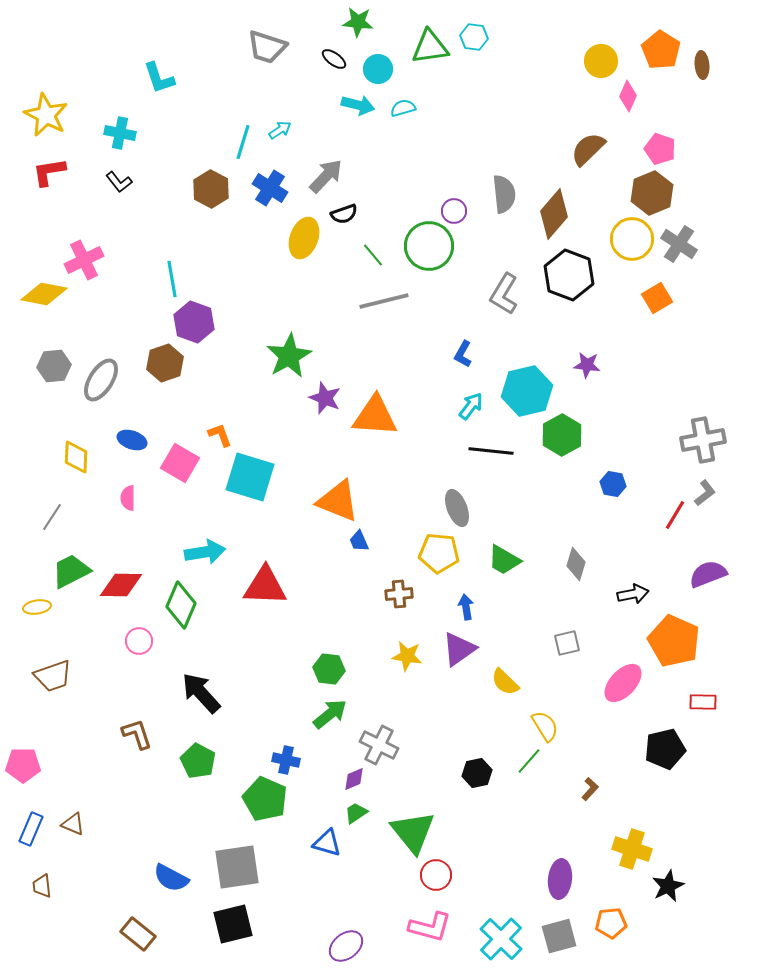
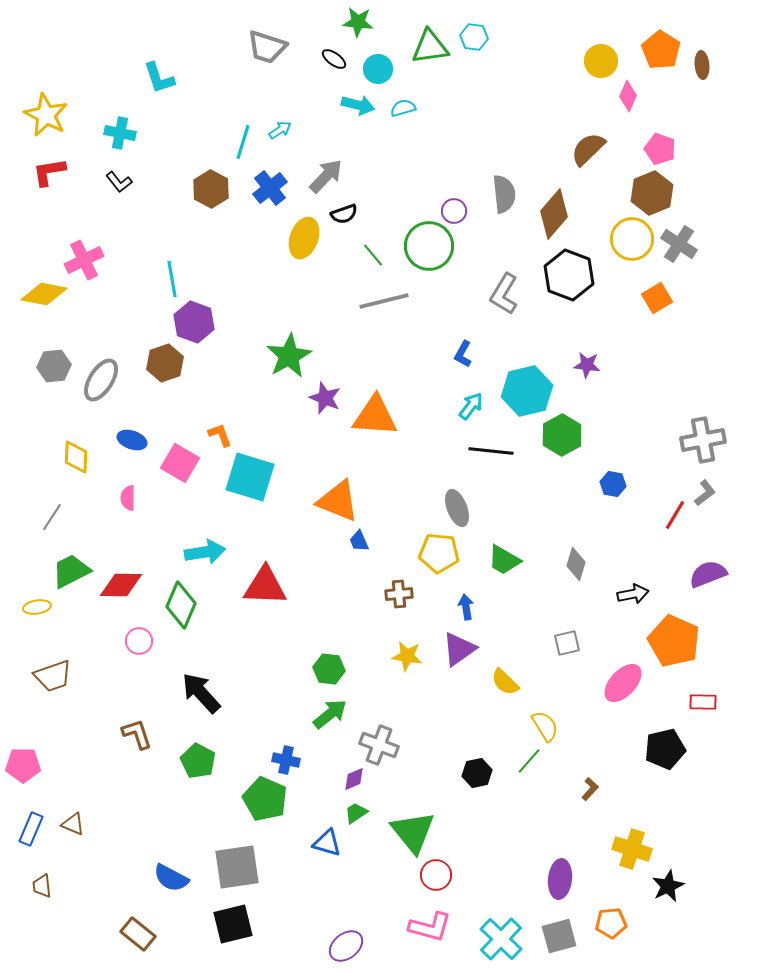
blue cross at (270, 188): rotated 20 degrees clockwise
gray cross at (379, 745): rotated 6 degrees counterclockwise
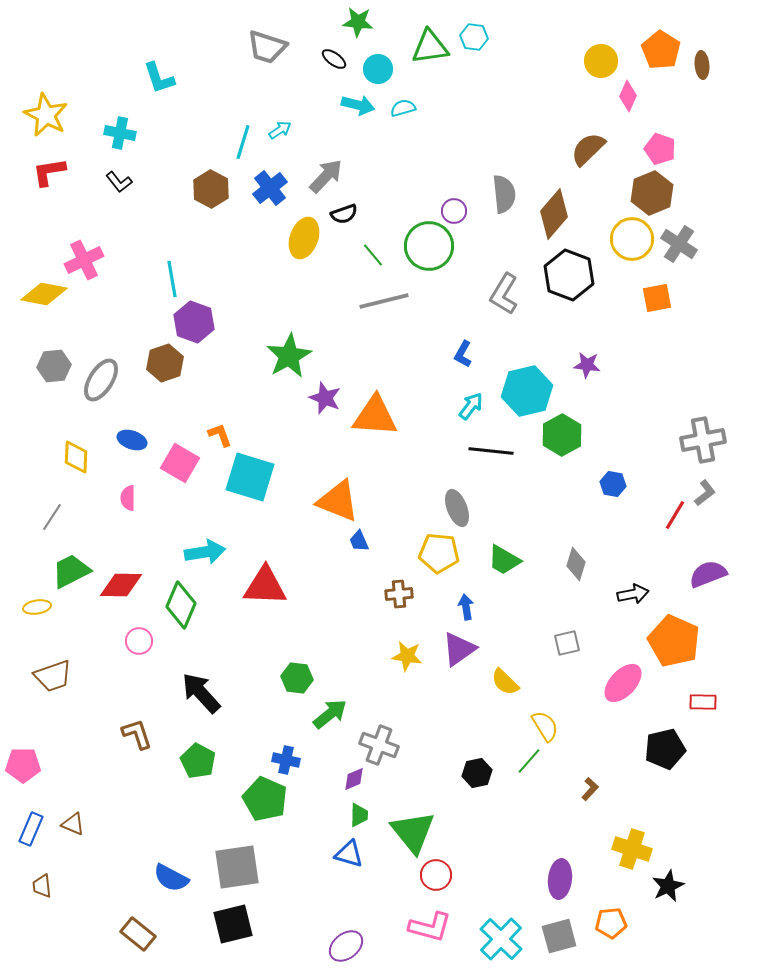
orange square at (657, 298): rotated 20 degrees clockwise
green hexagon at (329, 669): moved 32 px left, 9 px down
green trapezoid at (356, 813): moved 3 px right, 2 px down; rotated 125 degrees clockwise
blue triangle at (327, 843): moved 22 px right, 11 px down
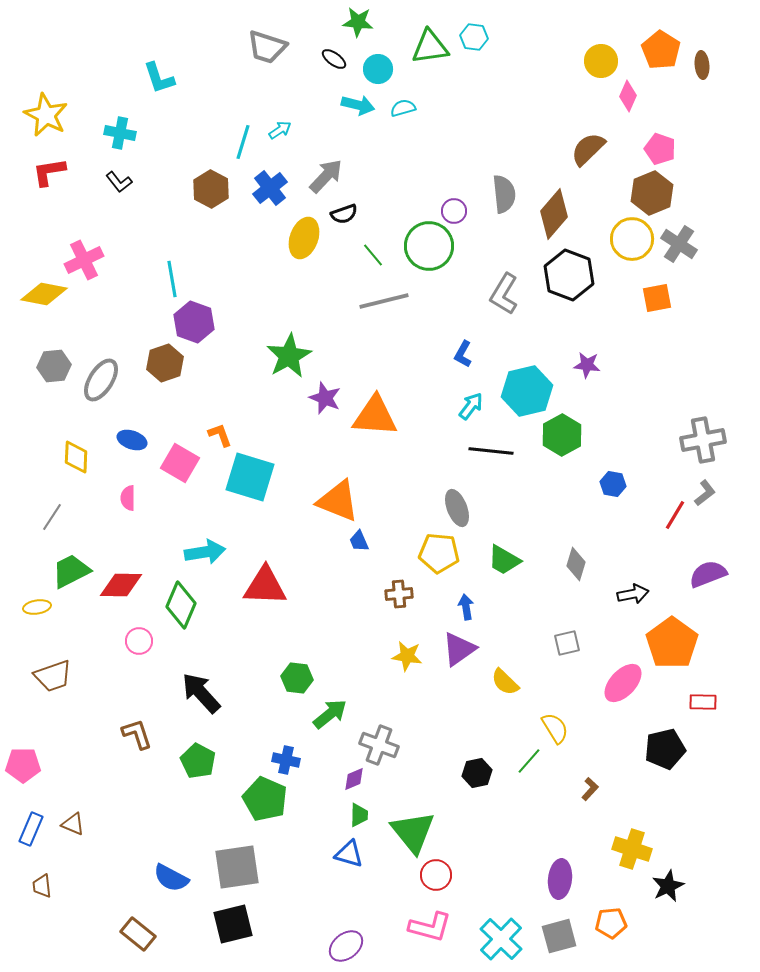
orange pentagon at (674, 641): moved 2 px left, 2 px down; rotated 12 degrees clockwise
yellow semicircle at (545, 726): moved 10 px right, 2 px down
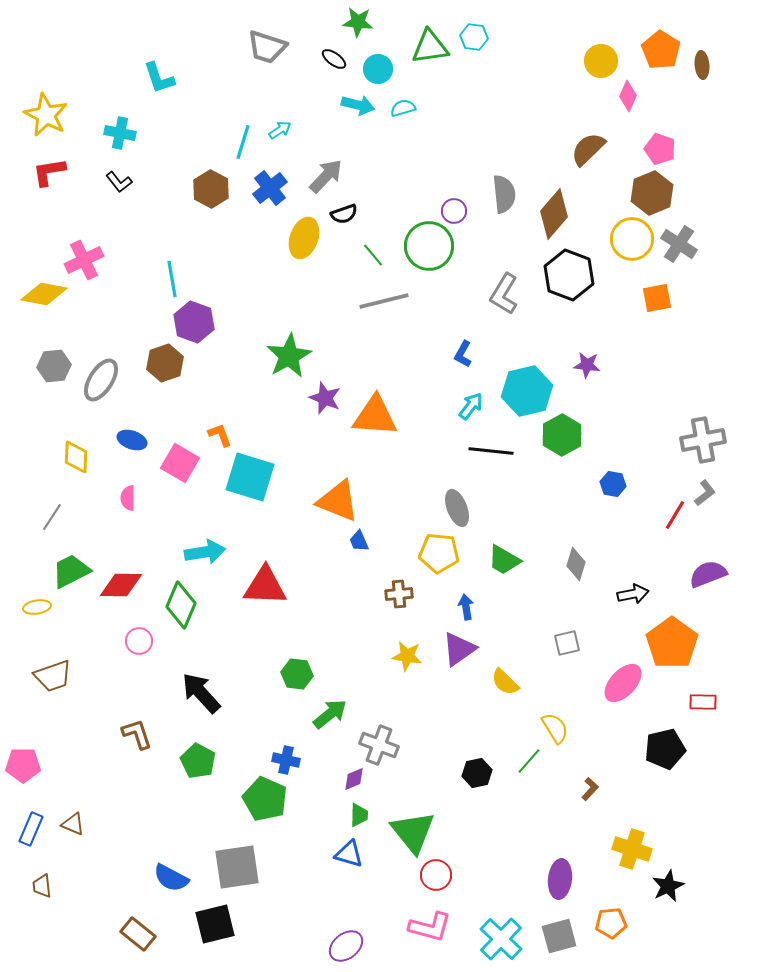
green hexagon at (297, 678): moved 4 px up
black square at (233, 924): moved 18 px left
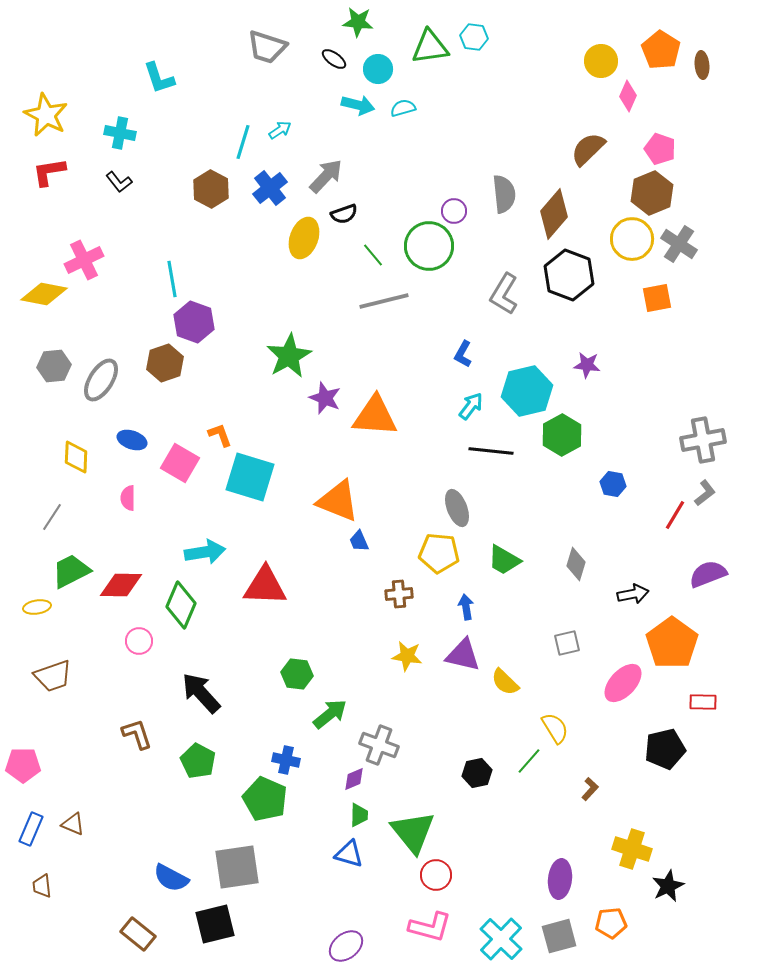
purple triangle at (459, 649): moved 4 px right, 6 px down; rotated 48 degrees clockwise
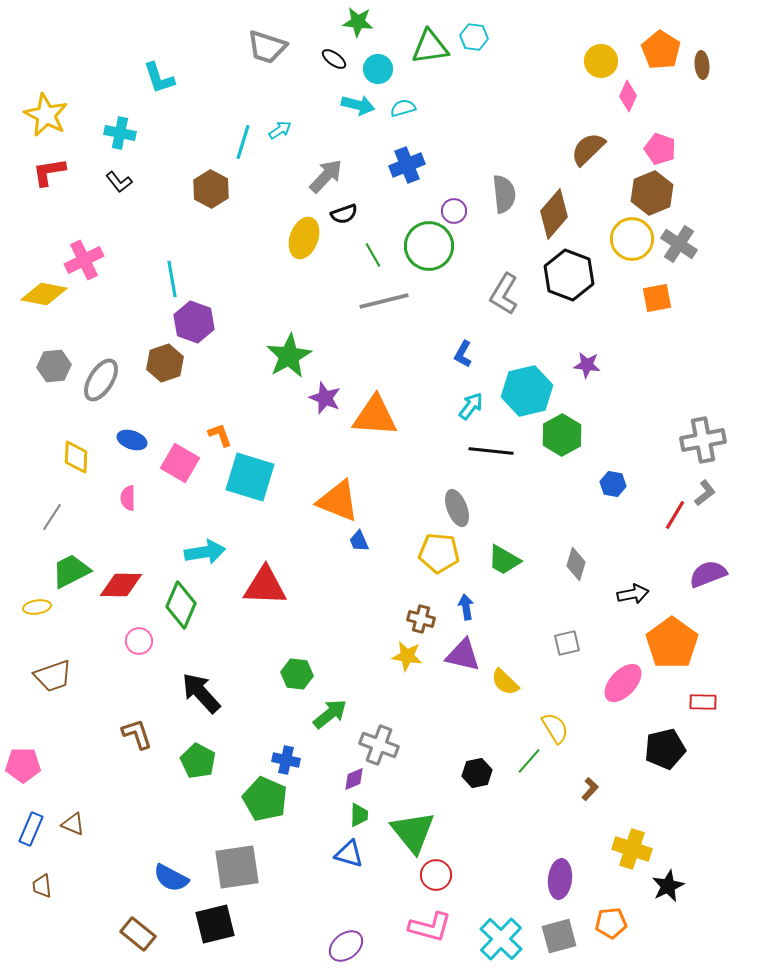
blue cross at (270, 188): moved 137 px right, 23 px up; rotated 16 degrees clockwise
green line at (373, 255): rotated 10 degrees clockwise
brown cross at (399, 594): moved 22 px right, 25 px down; rotated 20 degrees clockwise
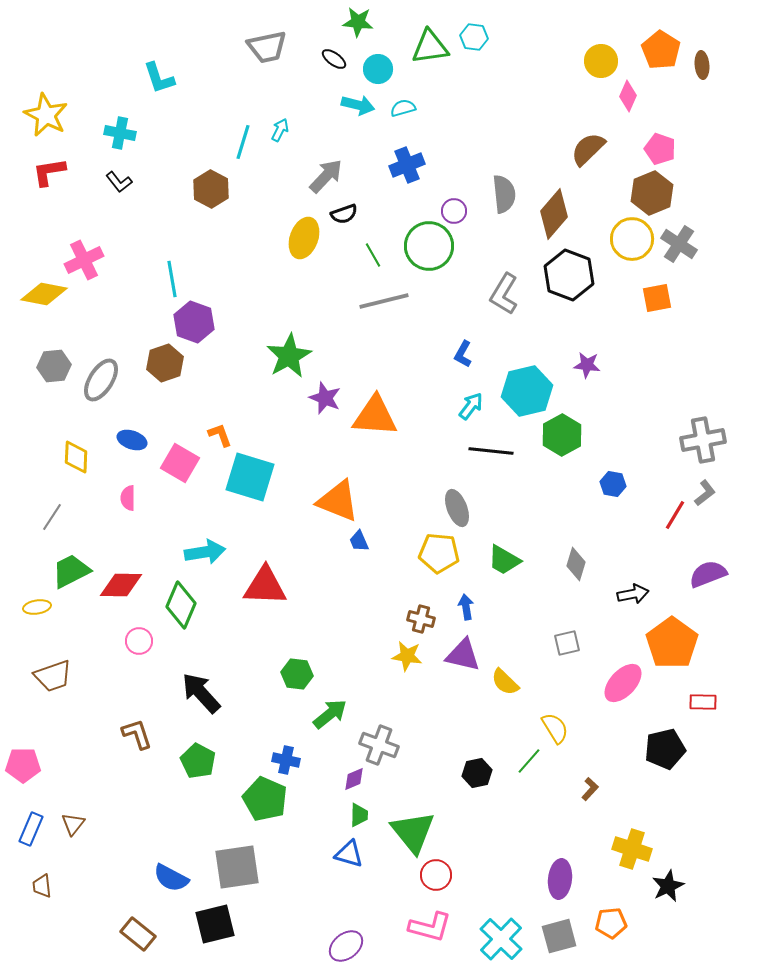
gray trapezoid at (267, 47): rotated 30 degrees counterclockwise
cyan arrow at (280, 130): rotated 30 degrees counterclockwise
brown triangle at (73, 824): rotated 45 degrees clockwise
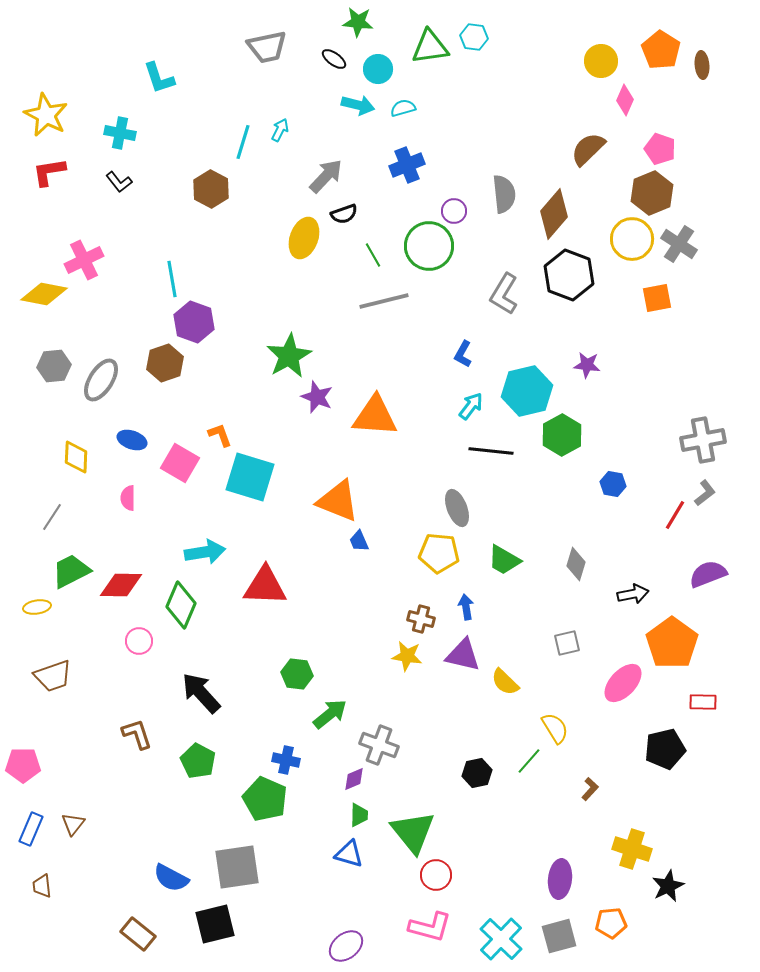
pink diamond at (628, 96): moved 3 px left, 4 px down
purple star at (325, 398): moved 8 px left, 1 px up
